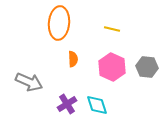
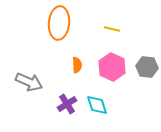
orange semicircle: moved 4 px right, 6 px down
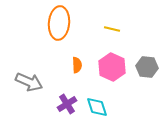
cyan diamond: moved 2 px down
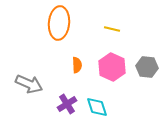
gray arrow: moved 2 px down
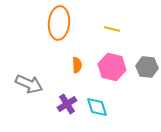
pink hexagon: rotated 12 degrees counterclockwise
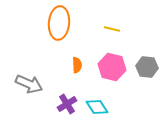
cyan diamond: rotated 15 degrees counterclockwise
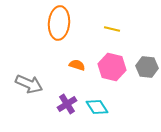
orange semicircle: rotated 70 degrees counterclockwise
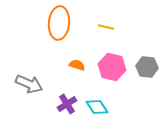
yellow line: moved 6 px left, 2 px up
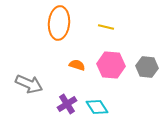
pink hexagon: moved 1 px left, 2 px up; rotated 8 degrees counterclockwise
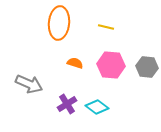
orange semicircle: moved 2 px left, 2 px up
cyan diamond: rotated 20 degrees counterclockwise
